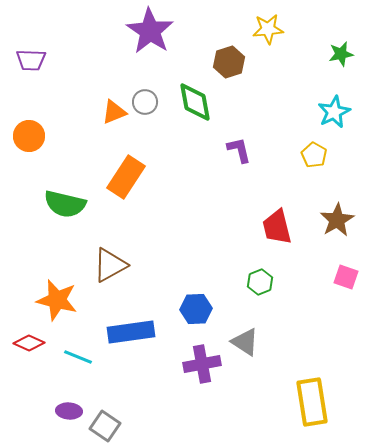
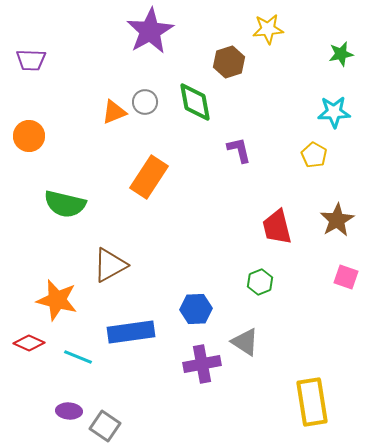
purple star: rotated 9 degrees clockwise
cyan star: rotated 24 degrees clockwise
orange rectangle: moved 23 px right
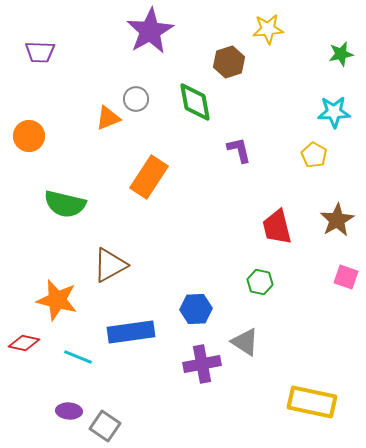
purple trapezoid: moved 9 px right, 8 px up
gray circle: moved 9 px left, 3 px up
orange triangle: moved 6 px left, 6 px down
green hexagon: rotated 25 degrees counterclockwise
red diamond: moved 5 px left; rotated 12 degrees counterclockwise
yellow rectangle: rotated 69 degrees counterclockwise
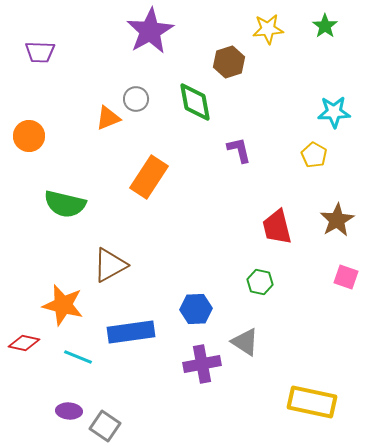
green star: moved 16 px left, 28 px up; rotated 25 degrees counterclockwise
orange star: moved 6 px right, 5 px down
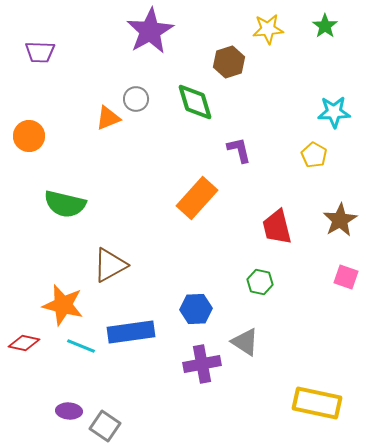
green diamond: rotated 6 degrees counterclockwise
orange rectangle: moved 48 px right, 21 px down; rotated 9 degrees clockwise
brown star: moved 3 px right
cyan line: moved 3 px right, 11 px up
yellow rectangle: moved 5 px right, 1 px down
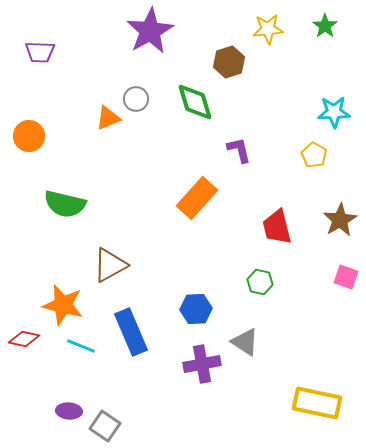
blue rectangle: rotated 75 degrees clockwise
red diamond: moved 4 px up
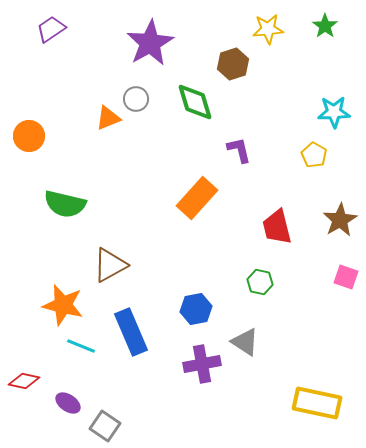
purple star: moved 12 px down
purple trapezoid: moved 11 px right, 23 px up; rotated 144 degrees clockwise
brown hexagon: moved 4 px right, 2 px down
blue hexagon: rotated 8 degrees counterclockwise
red diamond: moved 42 px down
purple ellipse: moved 1 px left, 8 px up; rotated 30 degrees clockwise
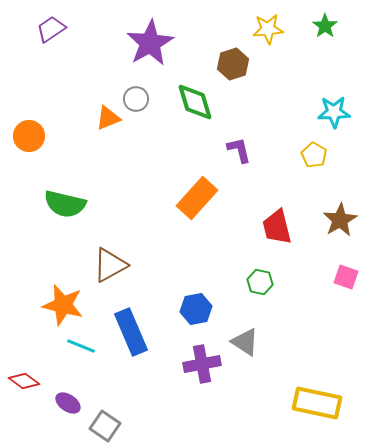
red diamond: rotated 24 degrees clockwise
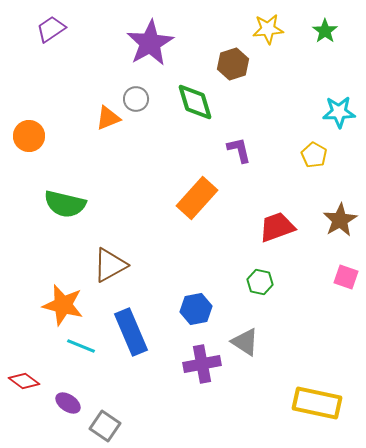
green star: moved 5 px down
cyan star: moved 5 px right
red trapezoid: rotated 84 degrees clockwise
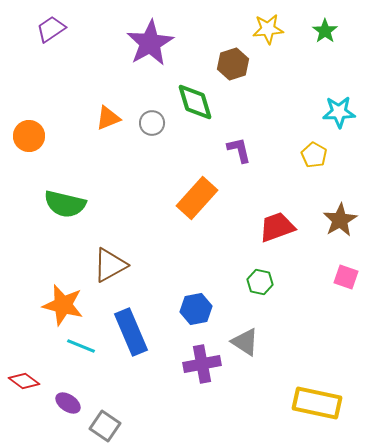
gray circle: moved 16 px right, 24 px down
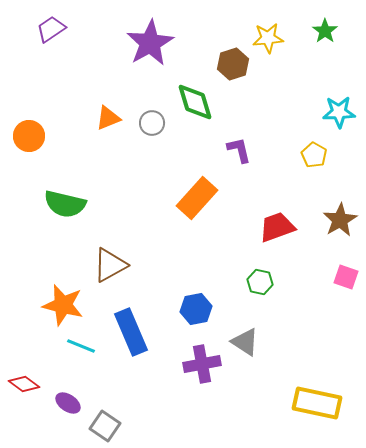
yellow star: moved 9 px down
red diamond: moved 3 px down
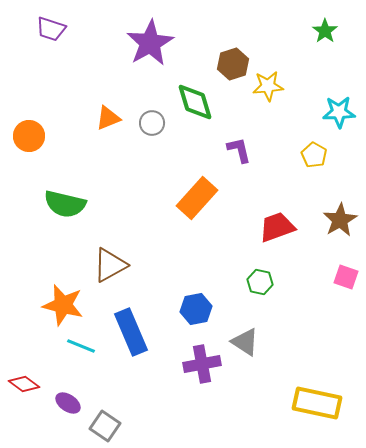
purple trapezoid: rotated 128 degrees counterclockwise
yellow star: moved 48 px down
